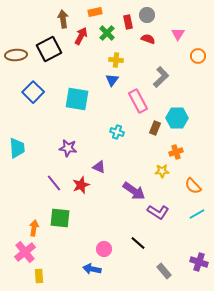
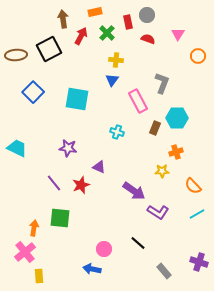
gray L-shape: moved 1 px right, 6 px down; rotated 25 degrees counterclockwise
cyan trapezoid: rotated 60 degrees counterclockwise
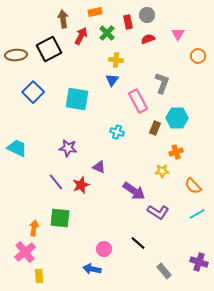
red semicircle: rotated 40 degrees counterclockwise
purple line: moved 2 px right, 1 px up
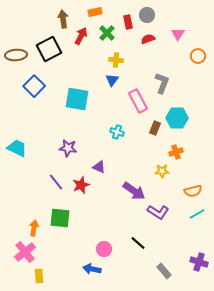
blue square: moved 1 px right, 6 px up
orange semicircle: moved 5 px down; rotated 60 degrees counterclockwise
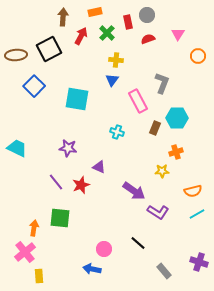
brown arrow: moved 2 px up; rotated 12 degrees clockwise
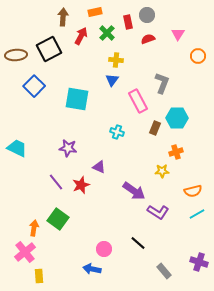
green square: moved 2 px left, 1 px down; rotated 30 degrees clockwise
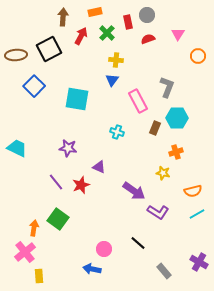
gray L-shape: moved 5 px right, 4 px down
yellow star: moved 1 px right, 2 px down; rotated 16 degrees clockwise
purple cross: rotated 12 degrees clockwise
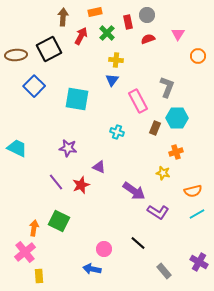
green square: moved 1 px right, 2 px down; rotated 10 degrees counterclockwise
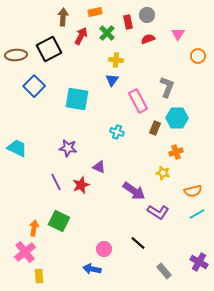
purple line: rotated 12 degrees clockwise
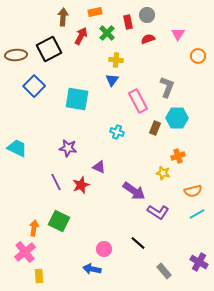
orange cross: moved 2 px right, 4 px down
